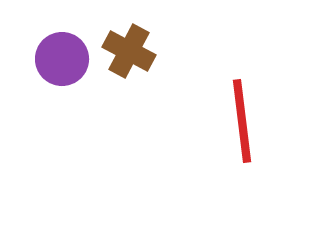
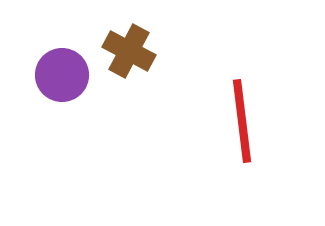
purple circle: moved 16 px down
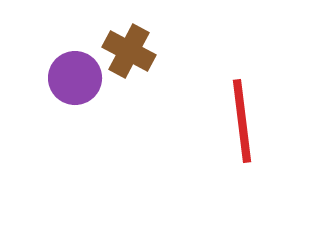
purple circle: moved 13 px right, 3 px down
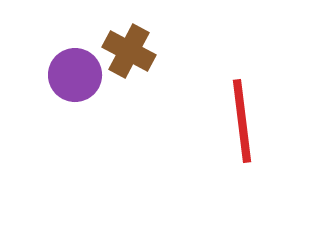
purple circle: moved 3 px up
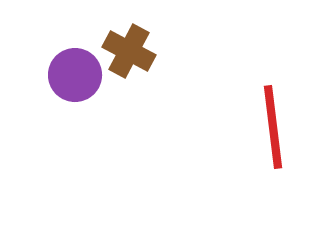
red line: moved 31 px right, 6 px down
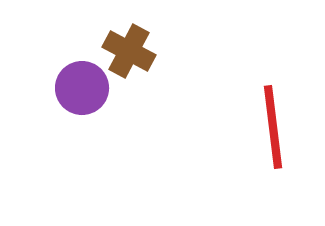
purple circle: moved 7 px right, 13 px down
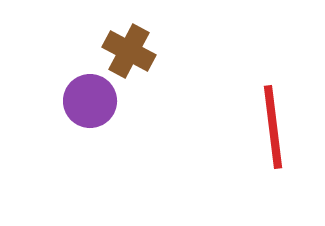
purple circle: moved 8 px right, 13 px down
